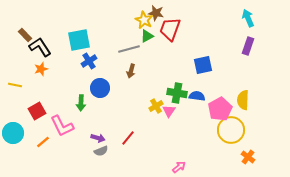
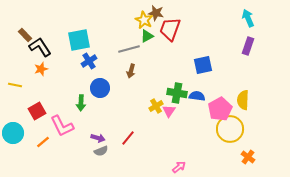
yellow circle: moved 1 px left, 1 px up
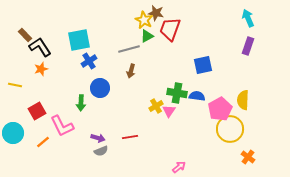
red line: moved 2 px right, 1 px up; rotated 42 degrees clockwise
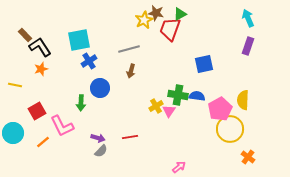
yellow star: rotated 18 degrees clockwise
green triangle: moved 33 px right, 22 px up
blue square: moved 1 px right, 1 px up
green cross: moved 1 px right, 2 px down
gray semicircle: rotated 24 degrees counterclockwise
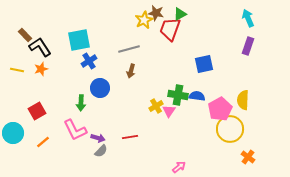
yellow line: moved 2 px right, 15 px up
pink L-shape: moved 13 px right, 4 px down
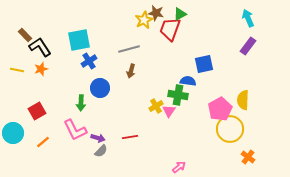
purple rectangle: rotated 18 degrees clockwise
blue semicircle: moved 9 px left, 15 px up
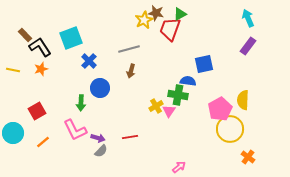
cyan square: moved 8 px left, 2 px up; rotated 10 degrees counterclockwise
blue cross: rotated 14 degrees counterclockwise
yellow line: moved 4 px left
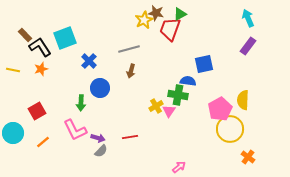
cyan square: moved 6 px left
